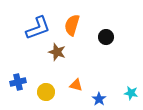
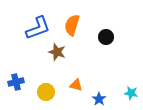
blue cross: moved 2 px left
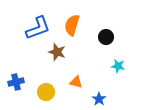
orange triangle: moved 3 px up
cyan star: moved 13 px left, 27 px up
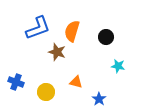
orange semicircle: moved 6 px down
blue cross: rotated 35 degrees clockwise
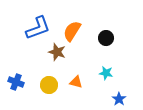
orange semicircle: rotated 15 degrees clockwise
black circle: moved 1 px down
cyan star: moved 12 px left, 7 px down
yellow circle: moved 3 px right, 7 px up
blue star: moved 20 px right
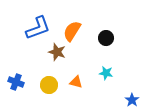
blue star: moved 13 px right, 1 px down
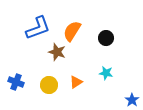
orange triangle: rotated 48 degrees counterclockwise
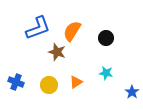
blue star: moved 8 px up
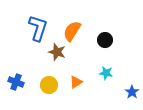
blue L-shape: rotated 52 degrees counterclockwise
black circle: moved 1 px left, 2 px down
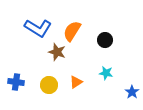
blue L-shape: rotated 104 degrees clockwise
blue cross: rotated 14 degrees counterclockwise
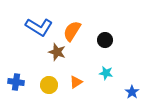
blue L-shape: moved 1 px right, 1 px up
